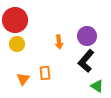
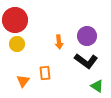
black L-shape: rotated 95 degrees counterclockwise
orange triangle: moved 2 px down
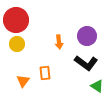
red circle: moved 1 px right
black L-shape: moved 2 px down
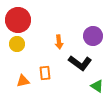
red circle: moved 2 px right
purple circle: moved 6 px right
black L-shape: moved 6 px left
orange triangle: rotated 40 degrees clockwise
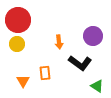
orange triangle: rotated 48 degrees counterclockwise
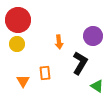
black L-shape: rotated 95 degrees counterclockwise
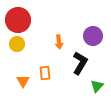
green triangle: rotated 40 degrees clockwise
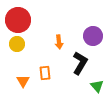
green triangle: rotated 24 degrees counterclockwise
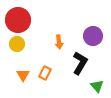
orange rectangle: rotated 32 degrees clockwise
orange triangle: moved 6 px up
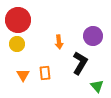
orange rectangle: rotated 32 degrees counterclockwise
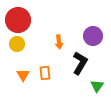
green triangle: rotated 16 degrees clockwise
